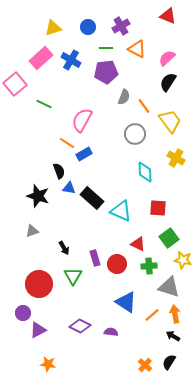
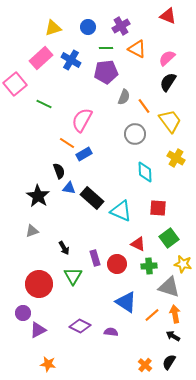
black star at (38, 196): rotated 15 degrees clockwise
yellow star at (183, 260): moved 4 px down
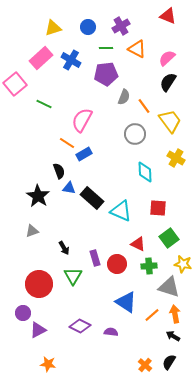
purple pentagon at (106, 72): moved 2 px down
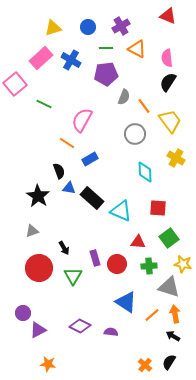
pink semicircle at (167, 58): rotated 54 degrees counterclockwise
blue rectangle at (84, 154): moved 6 px right, 5 px down
red triangle at (138, 244): moved 2 px up; rotated 21 degrees counterclockwise
red circle at (39, 284): moved 16 px up
